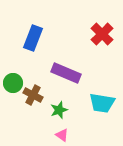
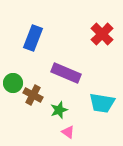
pink triangle: moved 6 px right, 3 px up
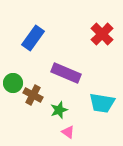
blue rectangle: rotated 15 degrees clockwise
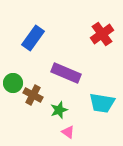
red cross: rotated 10 degrees clockwise
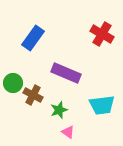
red cross: rotated 25 degrees counterclockwise
cyan trapezoid: moved 2 px down; rotated 16 degrees counterclockwise
